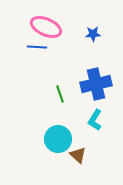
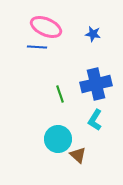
blue star: rotated 14 degrees clockwise
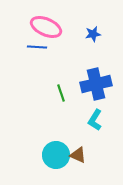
blue star: rotated 21 degrees counterclockwise
green line: moved 1 px right, 1 px up
cyan circle: moved 2 px left, 16 px down
brown triangle: rotated 18 degrees counterclockwise
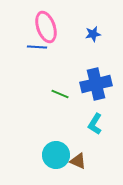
pink ellipse: rotated 48 degrees clockwise
green line: moved 1 px left, 1 px down; rotated 48 degrees counterclockwise
cyan L-shape: moved 4 px down
brown triangle: moved 6 px down
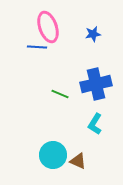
pink ellipse: moved 2 px right
cyan circle: moved 3 px left
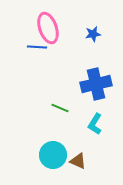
pink ellipse: moved 1 px down
green line: moved 14 px down
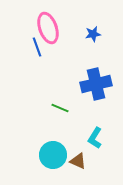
blue line: rotated 66 degrees clockwise
cyan L-shape: moved 14 px down
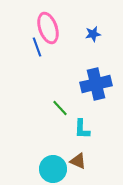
green line: rotated 24 degrees clockwise
cyan L-shape: moved 13 px left, 9 px up; rotated 30 degrees counterclockwise
cyan circle: moved 14 px down
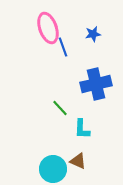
blue line: moved 26 px right
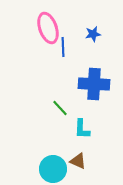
blue line: rotated 18 degrees clockwise
blue cross: moved 2 px left; rotated 16 degrees clockwise
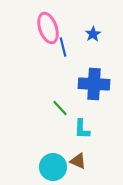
blue star: rotated 21 degrees counterclockwise
blue line: rotated 12 degrees counterclockwise
cyan circle: moved 2 px up
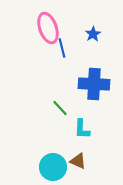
blue line: moved 1 px left, 1 px down
